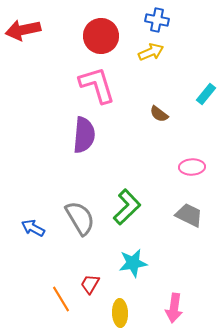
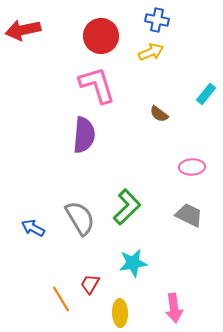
pink arrow: rotated 16 degrees counterclockwise
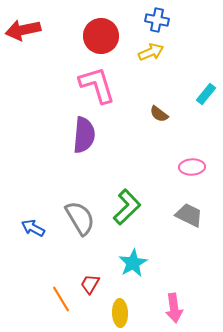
cyan star: rotated 20 degrees counterclockwise
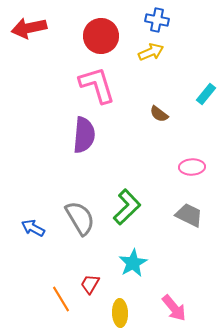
red arrow: moved 6 px right, 2 px up
pink arrow: rotated 32 degrees counterclockwise
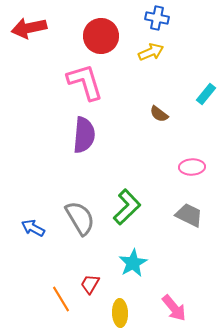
blue cross: moved 2 px up
pink L-shape: moved 12 px left, 3 px up
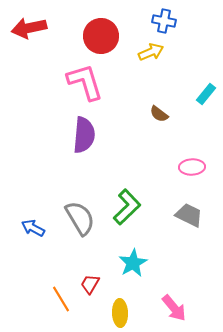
blue cross: moved 7 px right, 3 px down
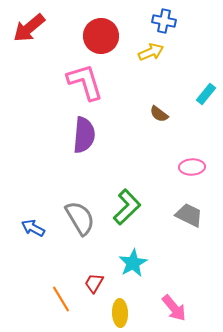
red arrow: rotated 28 degrees counterclockwise
red trapezoid: moved 4 px right, 1 px up
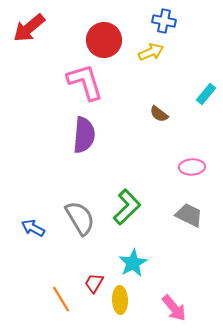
red circle: moved 3 px right, 4 px down
yellow ellipse: moved 13 px up
